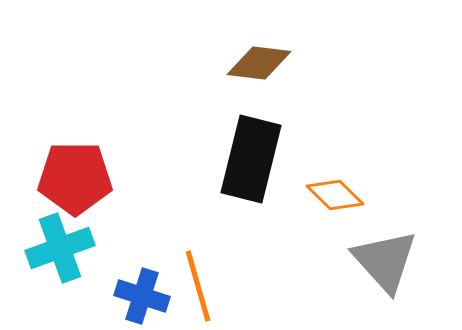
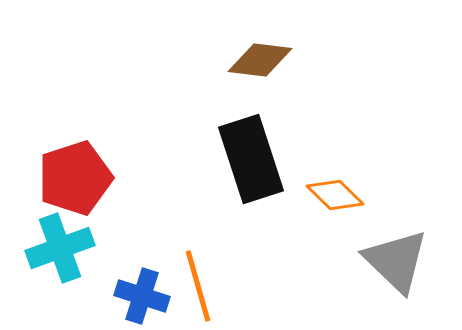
brown diamond: moved 1 px right, 3 px up
black rectangle: rotated 32 degrees counterclockwise
red pentagon: rotated 18 degrees counterclockwise
gray triangle: moved 11 px right; rotated 4 degrees counterclockwise
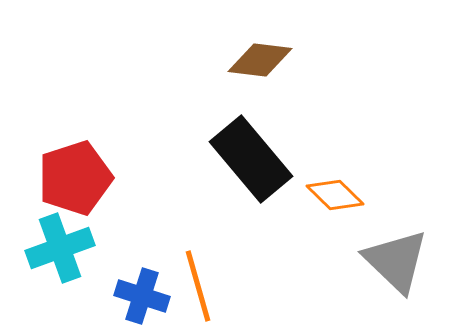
black rectangle: rotated 22 degrees counterclockwise
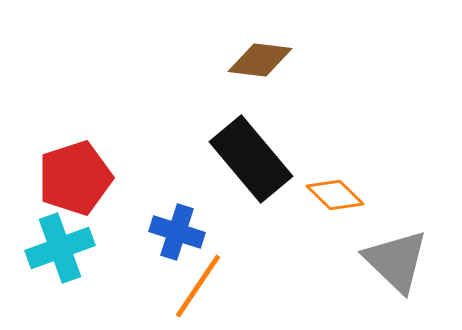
orange line: rotated 50 degrees clockwise
blue cross: moved 35 px right, 64 px up
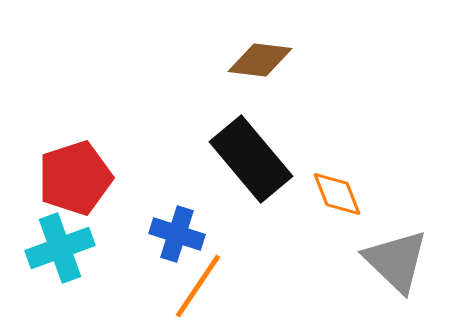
orange diamond: moved 2 px right, 1 px up; rotated 24 degrees clockwise
blue cross: moved 2 px down
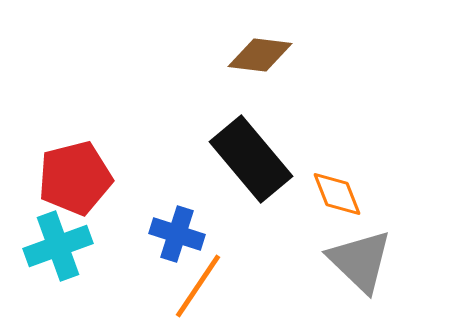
brown diamond: moved 5 px up
red pentagon: rotated 4 degrees clockwise
cyan cross: moved 2 px left, 2 px up
gray triangle: moved 36 px left
